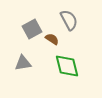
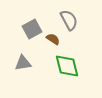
brown semicircle: moved 1 px right
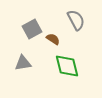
gray semicircle: moved 7 px right
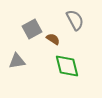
gray semicircle: moved 1 px left
gray triangle: moved 6 px left, 2 px up
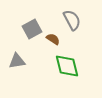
gray semicircle: moved 3 px left
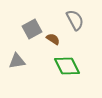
gray semicircle: moved 3 px right
green diamond: rotated 12 degrees counterclockwise
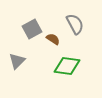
gray semicircle: moved 4 px down
gray triangle: rotated 36 degrees counterclockwise
green diamond: rotated 56 degrees counterclockwise
